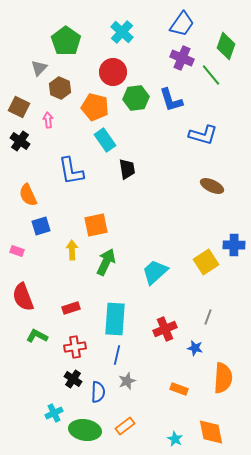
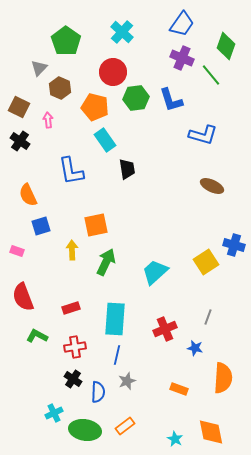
blue cross at (234, 245): rotated 15 degrees clockwise
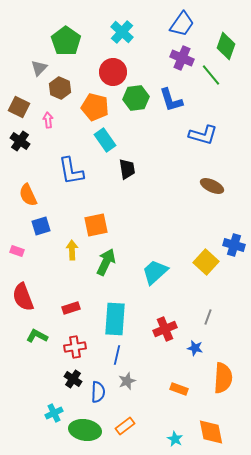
yellow square at (206, 262): rotated 15 degrees counterclockwise
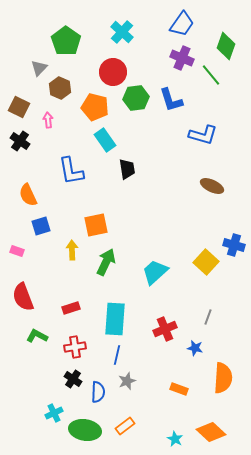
orange diamond at (211, 432): rotated 36 degrees counterclockwise
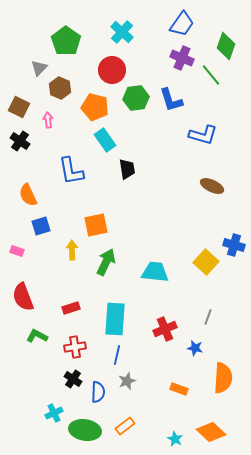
red circle at (113, 72): moved 1 px left, 2 px up
cyan trapezoid at (155, 272): rotated 48 degrees clockwise
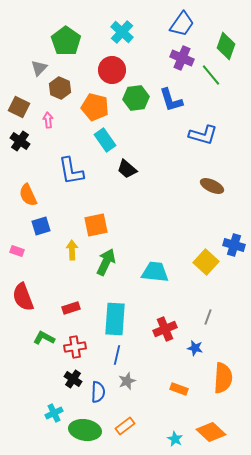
black trapezoid at (127, 169): rotated 140 degrees clockwise
green L-shape at (37, 336): moved 7 px right, 2 px down
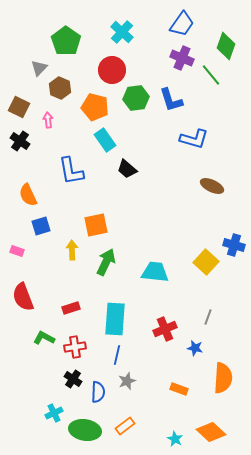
blue L-shape at (203, 135): moved 9 px left, 4 px down
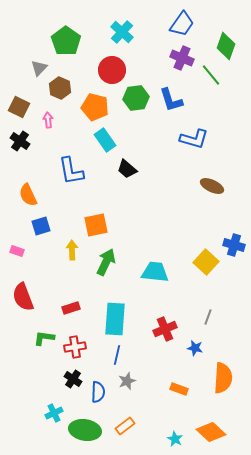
green L-shape at (44, 338): rotated 20 degrees counterclockwise
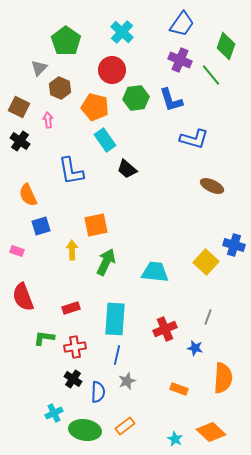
purple cross at (182, 58): moved 2 px left, 2 px down
